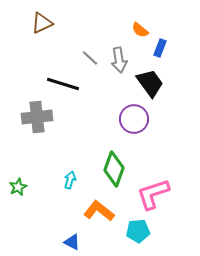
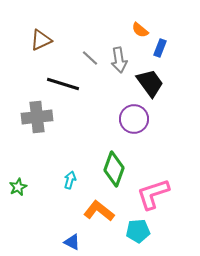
brown triangle: moved 1 px left, 17 px down
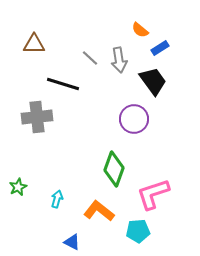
brown triangle: moved 7 px left, 4 px down; rotated 25 degrees clockwise
blue rectangle: rotated 36 degrees clockwise
black trapezoid: moved 3 px right, 2 px up
cyan arrow: moved 13 px left, 19 px down
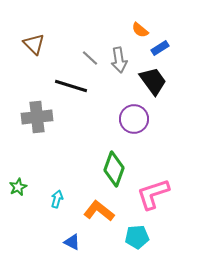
brown triangle: rotated 45 degrees clockwise
black line: moved 8 px right, 2 px down
cyan pentagon: moved 1 px left, 6 px down
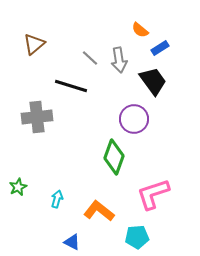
brown triangle: rotated 35 degrees clockwise
green diamond: moved 12 px up
